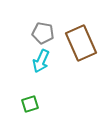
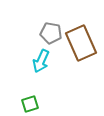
gray pentagon: moved 8 px right
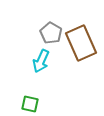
gray pentagon: rotated 20 degrees clockwise
green square: rotated 30 degrees clockwise
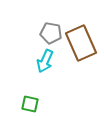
gray pentagon: rotated 20 degrees counterclockwise
cyan arrow: moved 4 px right
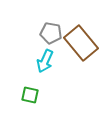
brown rectangle: rotated 16 degrees counterclockwise
green square: moved 9 px up
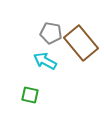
cyan arrow: rotated 95 degrees clockwise
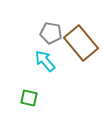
cyan arrow: rotated 20 degrees clockwise
green square: moved 1 px left, 3 px down
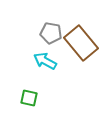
cyan arrow: rotated 20 degrees counterclockwise
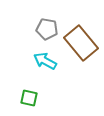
gray pentagon: moved 4 px left, 4 px up
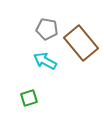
green square: rotated 30 degrees counterclockwise
